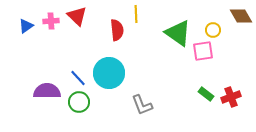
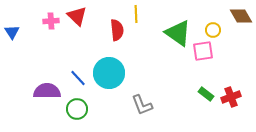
blue triangle: moved 14 px left, 6 px down; rotated 28 degrees counterclockwise
green circle: moved 2 px left, 7 px down
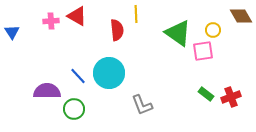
red triangle: rotated 15 degrees counterclockwise
blue line: moved 2 px up
green circle: moved 3 px left
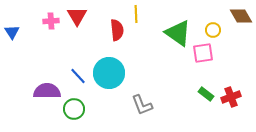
red triangle: rotated 30 degrees clockwise
pink square: moved 2 px down
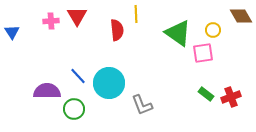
cyan circle: moved 10 px down
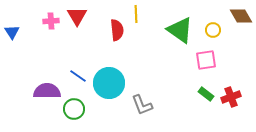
green triangle: moved 2 px right, 3 px up
pink square: moved 3 px right, 7 px down
blue line: rotated 12 degrees counterclockwise
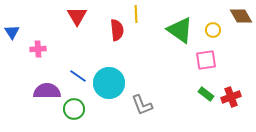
pink cross: moved 13 px left, 28 px down
